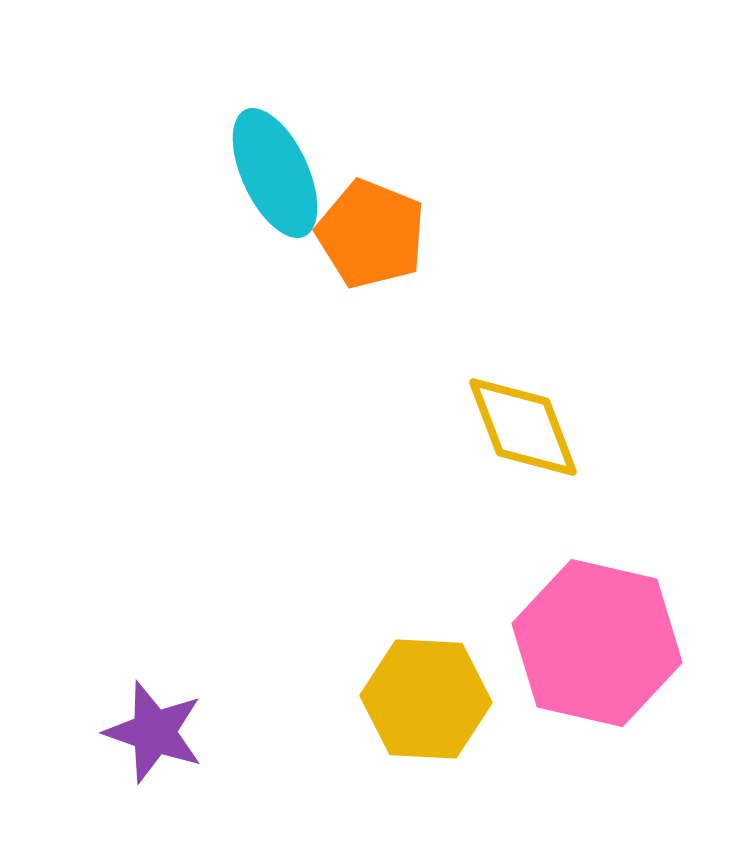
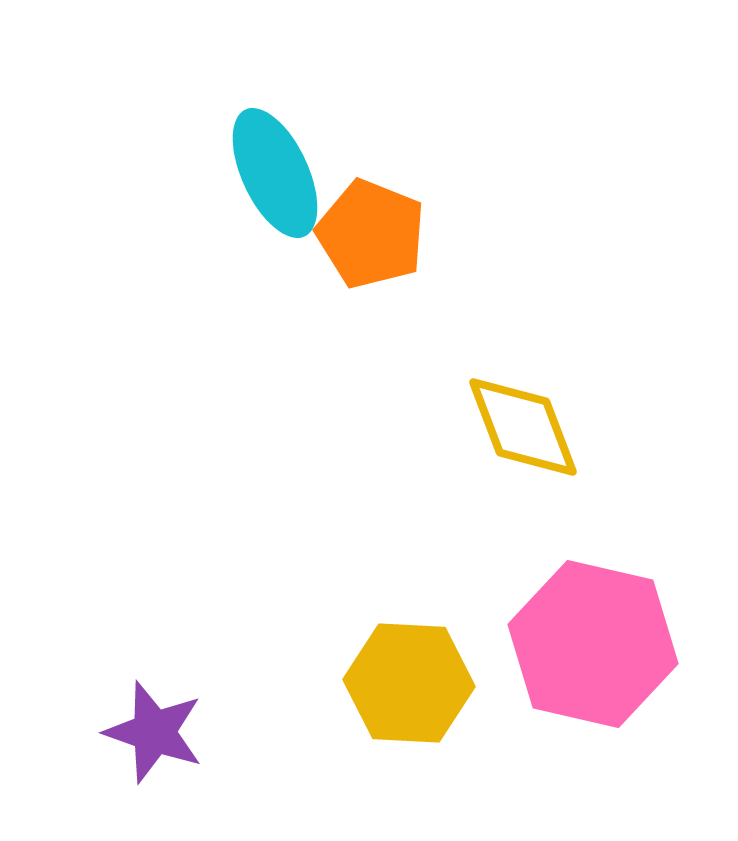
pink hexagon: moved 4 px left, 1 px down
yellow hexagon: moved 17 px left, 16 px up
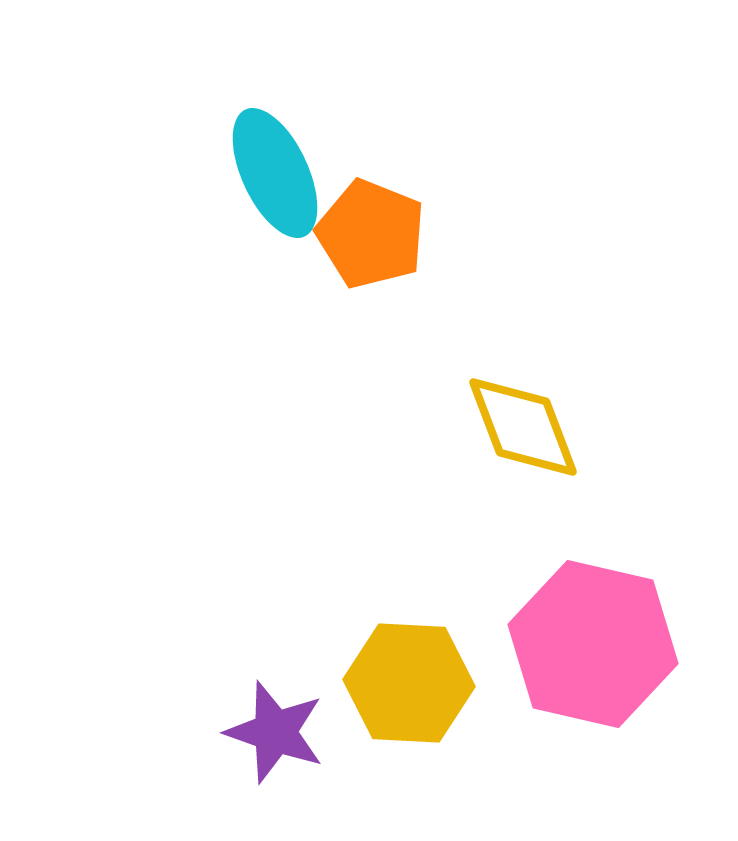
purple star: moved 121 px right
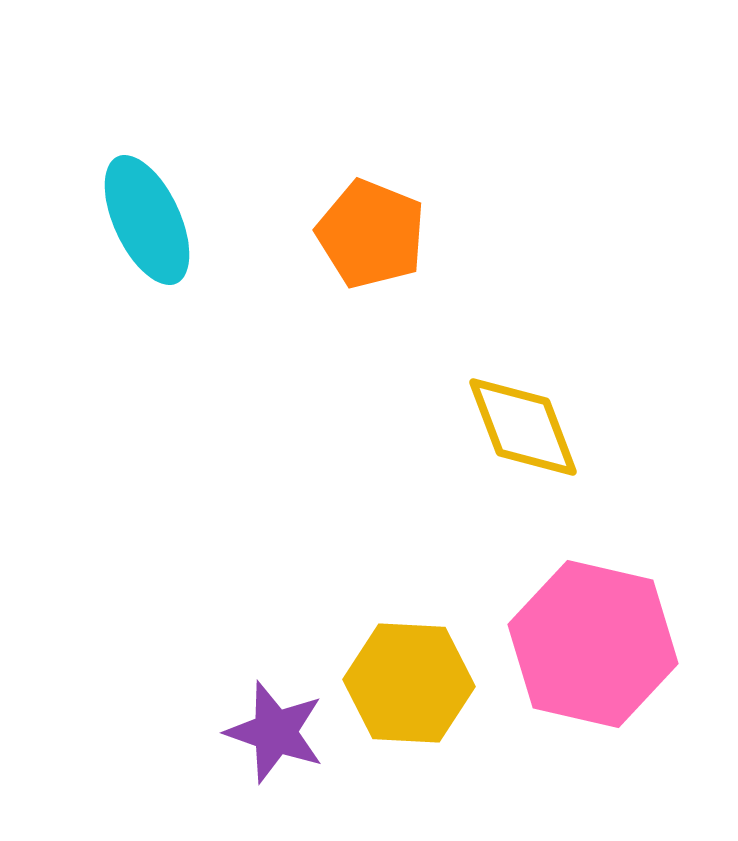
cyan ellipse: moved 128 px left, 47 px down
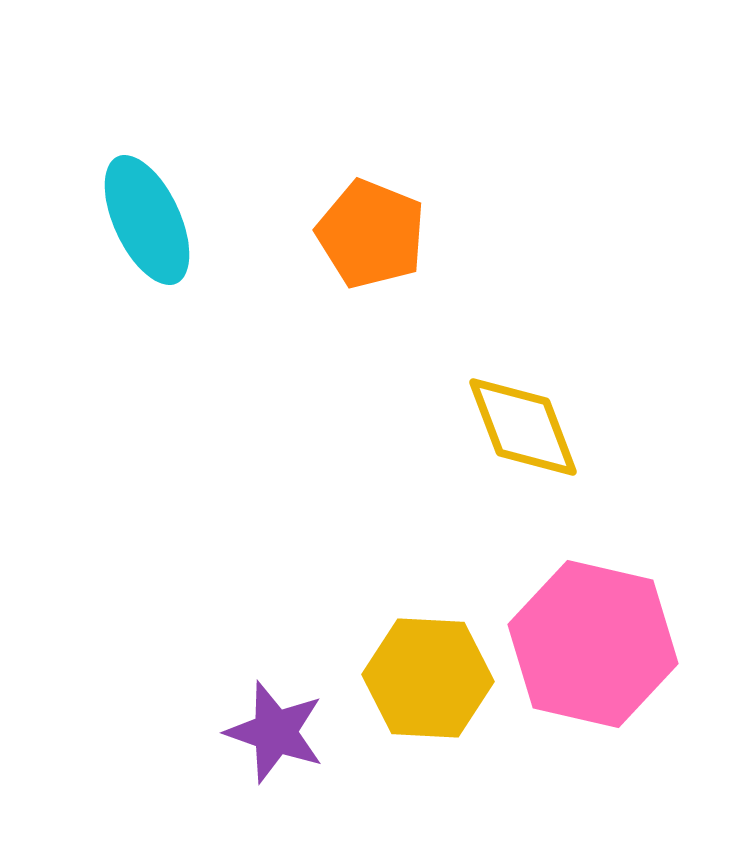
yellow hexagon: moved 19 px right, 5 px up
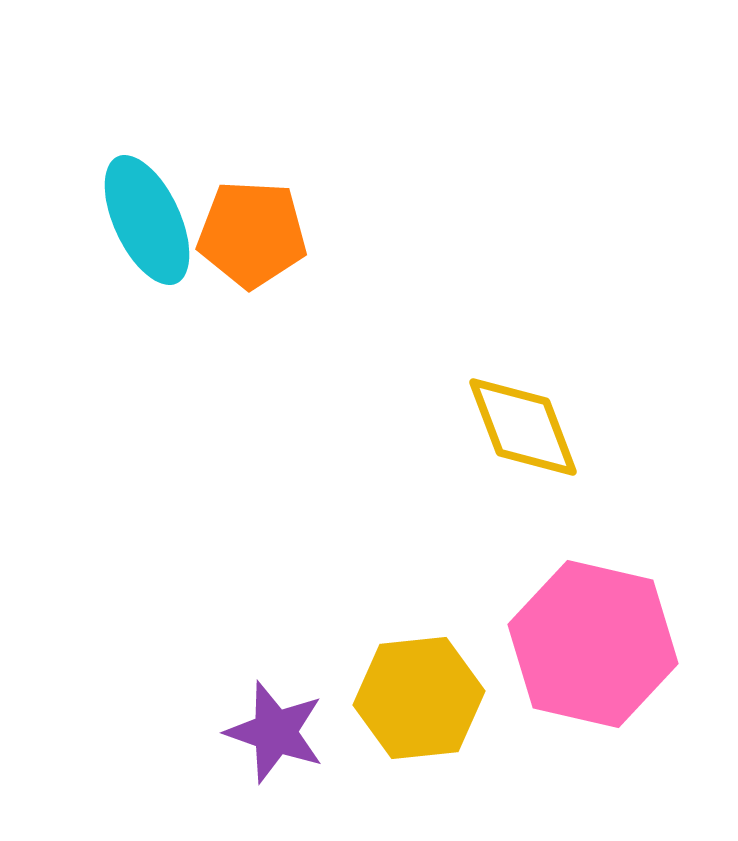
orange pentagon: moved 119 px left; rotated 19 degrees counterclockwise
yellow hexagon: moved 9 px left, 20 px down; rotated 9 degrees counterclockwise
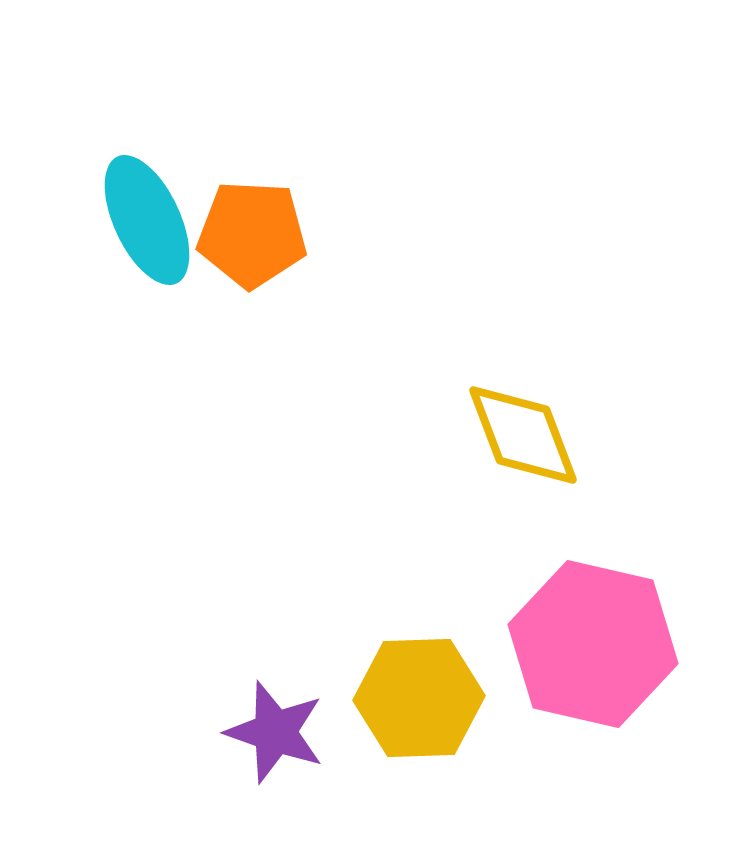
yellow diamond: moved 8 px down
yellow hexagon: rotated 4 degrees clockwise
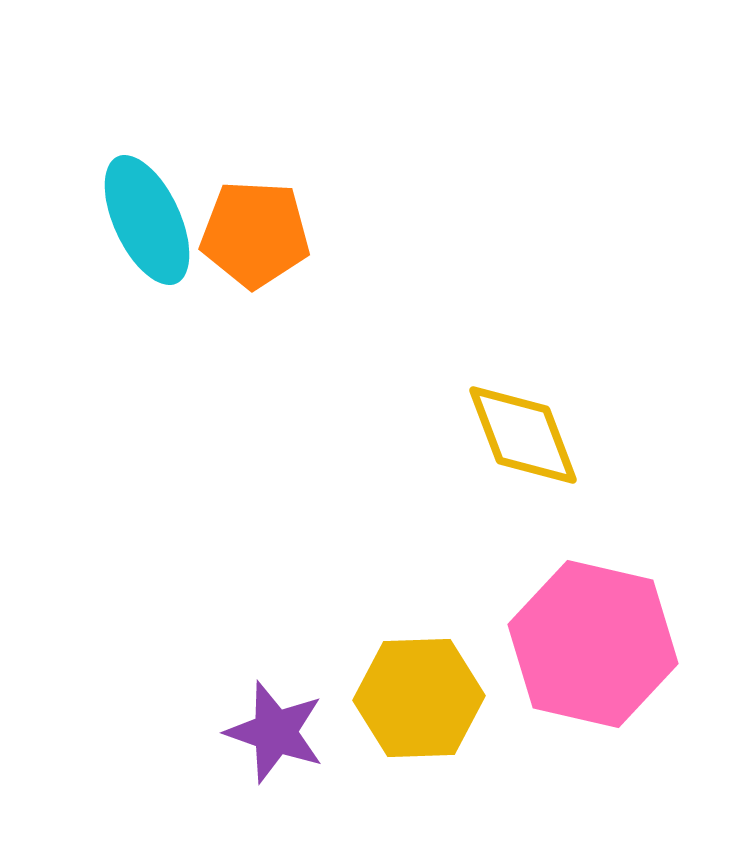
orange pentagon: moved 3 px right
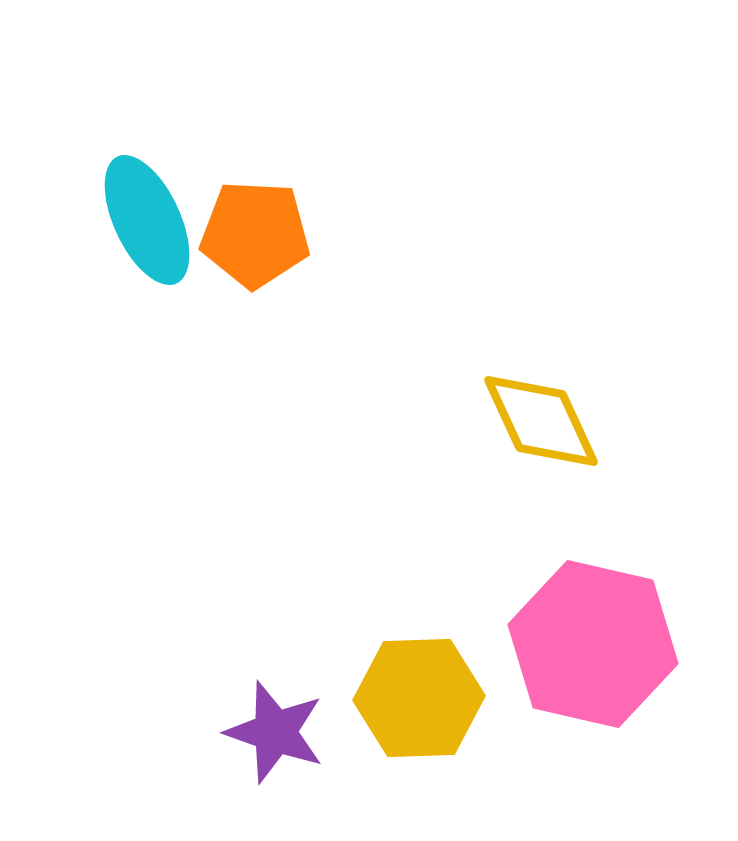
yellow diamond: moved 18 px right, 14 px up; rotated 4 degrees counterclockwise
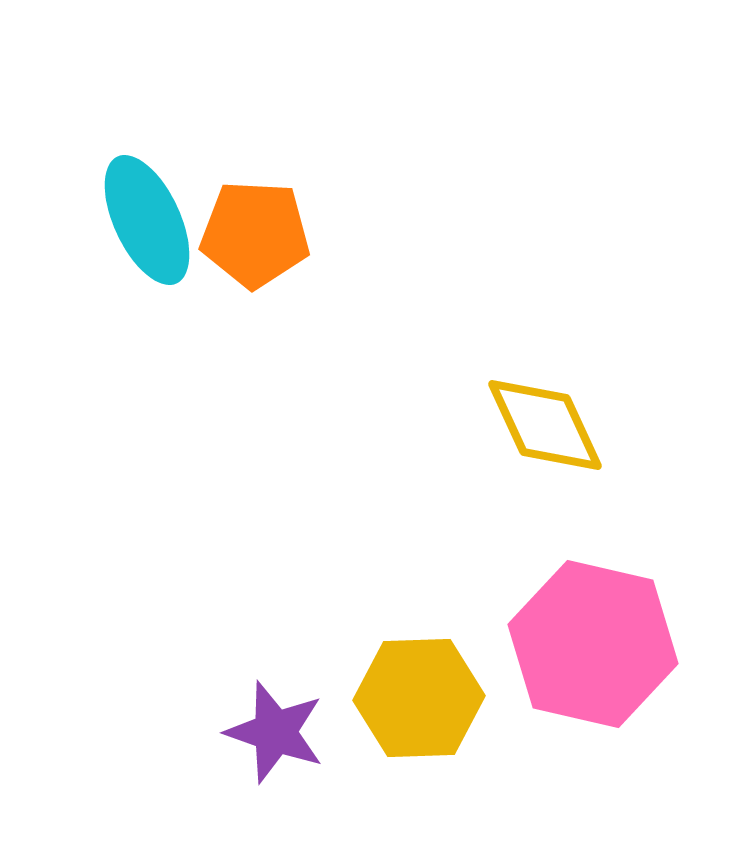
yellow diamond: moved 4 px right, 4 px down
